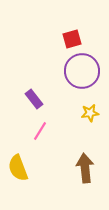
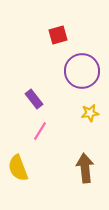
red square: moved 14 px left, 4 px up
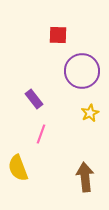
red square: rotated 18 degrees clockwise
yellow star: rotated 18 degrees counterclockwise
pink line: moved 1 px right, 3 px down; rotated 12 degrees counterclockwise
brown arrow: moved 9 px down
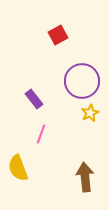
red square: rotated 30 degrees counterclockwise
purple circle: moved 10 px down
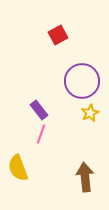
purple rectangle: moved 5 px right, 11 px down
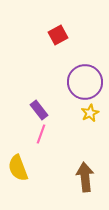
purple circle: moved 3 px right, 1 px down
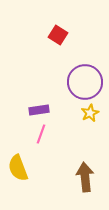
red square: rotated 30 degrees counterclockwise
purple rectangle: rotated 60 degrees counterclockwise
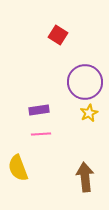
yellow star: moved 1 px left
pink line: rotated 66 degrees clockwise
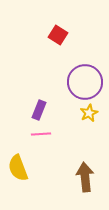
purple rectangle: rotated 60 degrees counterclockwise
